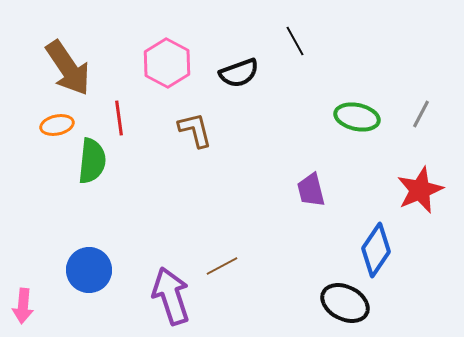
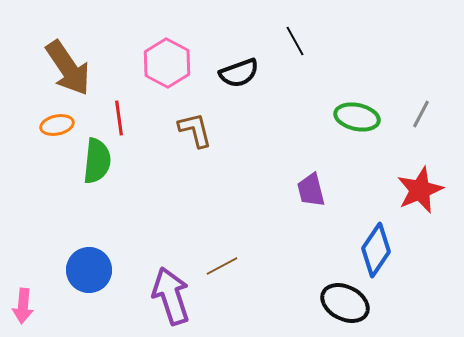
green semicircle: moved 5 px right
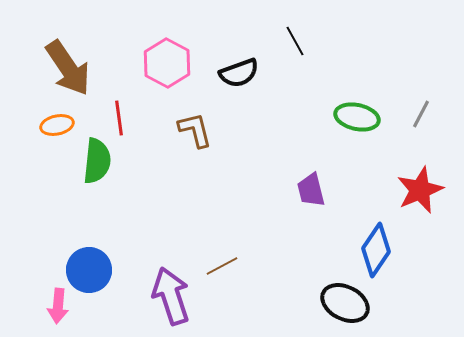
pink arrow: moved 35 px right
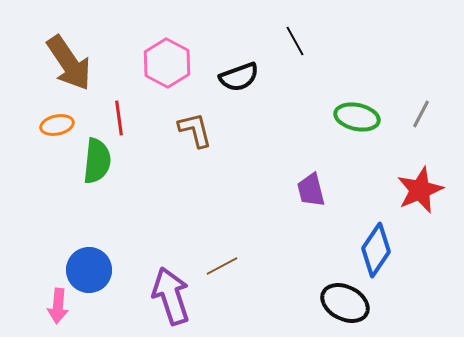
brown arrow: moved 1 px right, 5 px up
black semicircle: moved 4 px down
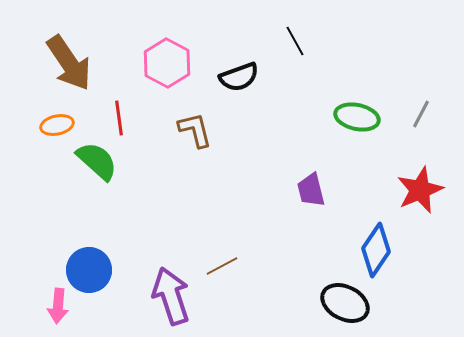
green semicircle: rotated 54 degrees counterclockwise
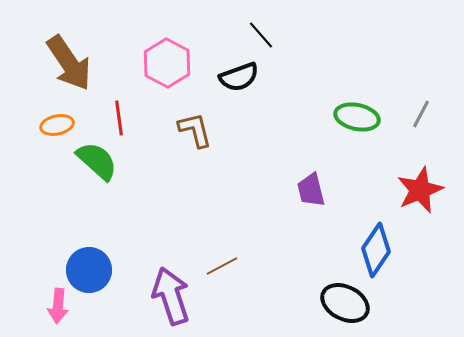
black line: moved 34 px left, 6 px up; rotated 12 degrees counterclockwise
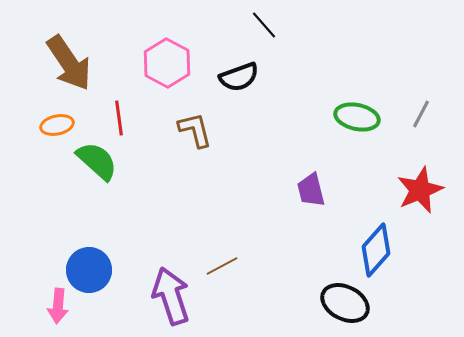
black line: moved 3 px right, 10 px up
blue diamond: rotated 8 degrees clockwise
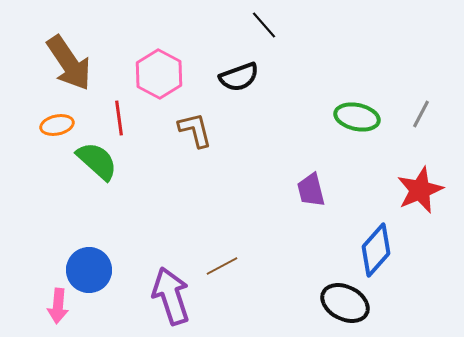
pink hexagon: moved 8 px left, 11 px down
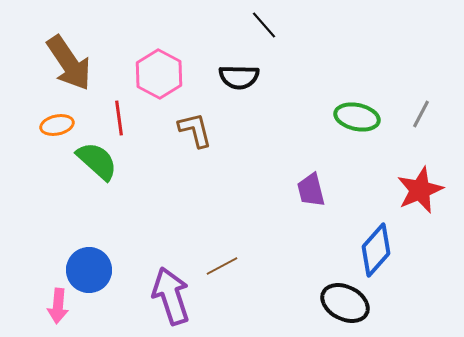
black semicircle: rotated 21 degrees clockwise
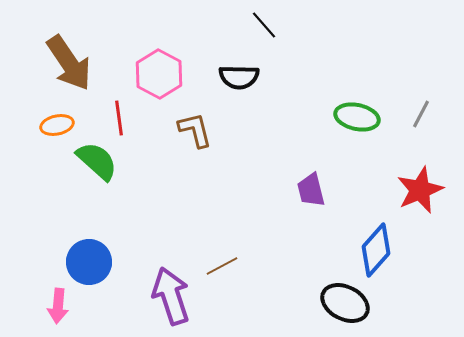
blue circle: moved 8 px up
